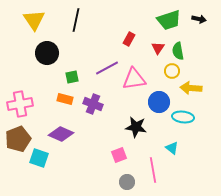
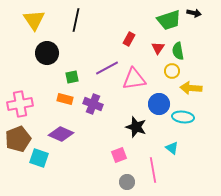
black arrow: moved 5 px left, 6 px up
blue circle: moved 2 px down
black star: rotated 10 degrees clockwise
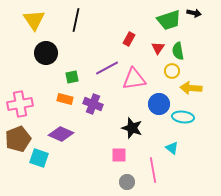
black circle: moved 1 px left
black star: moved 4 px left, 1 px down
pink square: rotated 21 degrees clockwise
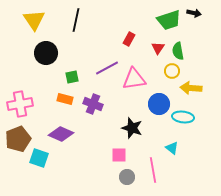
gray circle: moved 5 px up
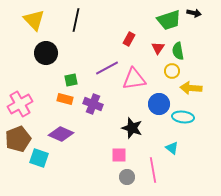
yellow triangle: rotated 10 degrees counterclockwise
green square: moved 1 px left, 3 px down
pink cross: rotated 20 degrees counterclockwise
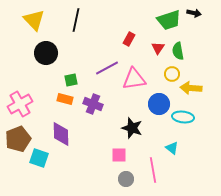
yellow circle: moved 3 px down
purple diamond: rotated 65 degrees clockwise
gray circle: moved 1 px left, 2 px down
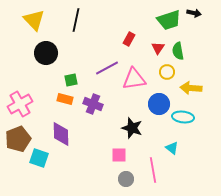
yellow circle: moved 5 px left, 2 px up
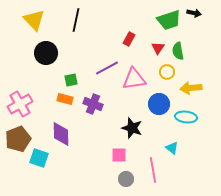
yellow arrow: rotated 10 degrees counterclockwise
cyan ellipse: moved 3 px right
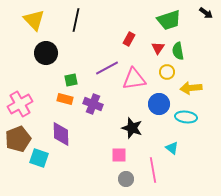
black arrow: moved 12 px right; rotated 24 degrees clockwise
